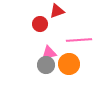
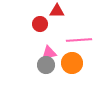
red triangle: rotated 21 degrees clockwise
orange circle: moved 3 px right, 1 px up
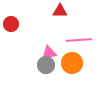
red triangle: moved 3 px right
red circle: moved 29 px left
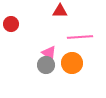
pink line: moved 1 px right, 3 px up
pink triangle: rotated 49 degrees clockwise
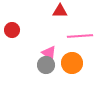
red circle: moved 1 px right, 6 px down
pink line: moved 1 px up
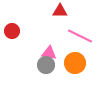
red circle: moved 1 px down
pink line: rotated 30 degrees clockwise
pink triangle: rotated 28 degrees counterclockwise
orange circle: moved 3 px right
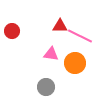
red triangle: moved 15 px down
pink triangle: moved 2 px right, 1 px down
gray circle: moved 22 px down
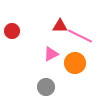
pink triangle: rotated 35 degrees counterclockwise
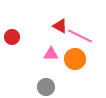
red triangle: rotated 28 degrees clockwise
red circle: moved 6 px down
pink triangle: rotated 28 degrees clockwise
orange circle: moved 4 px up
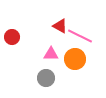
gray circle: moved 9 px up
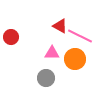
red circle: moved 1 px left
pink triangle: moved 1 px right, 1 px up
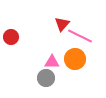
red triangle: moved 2 px right, 2 px up; rotated 42 degrees clockwise
pink triangle: moved 9 px down
